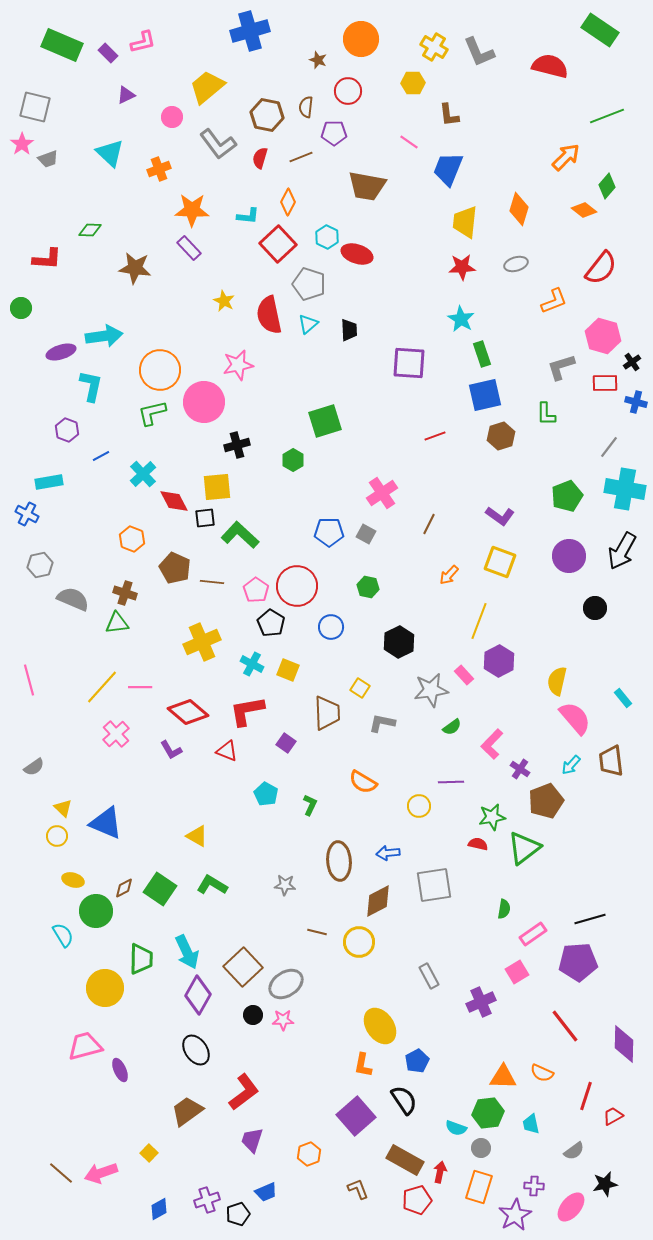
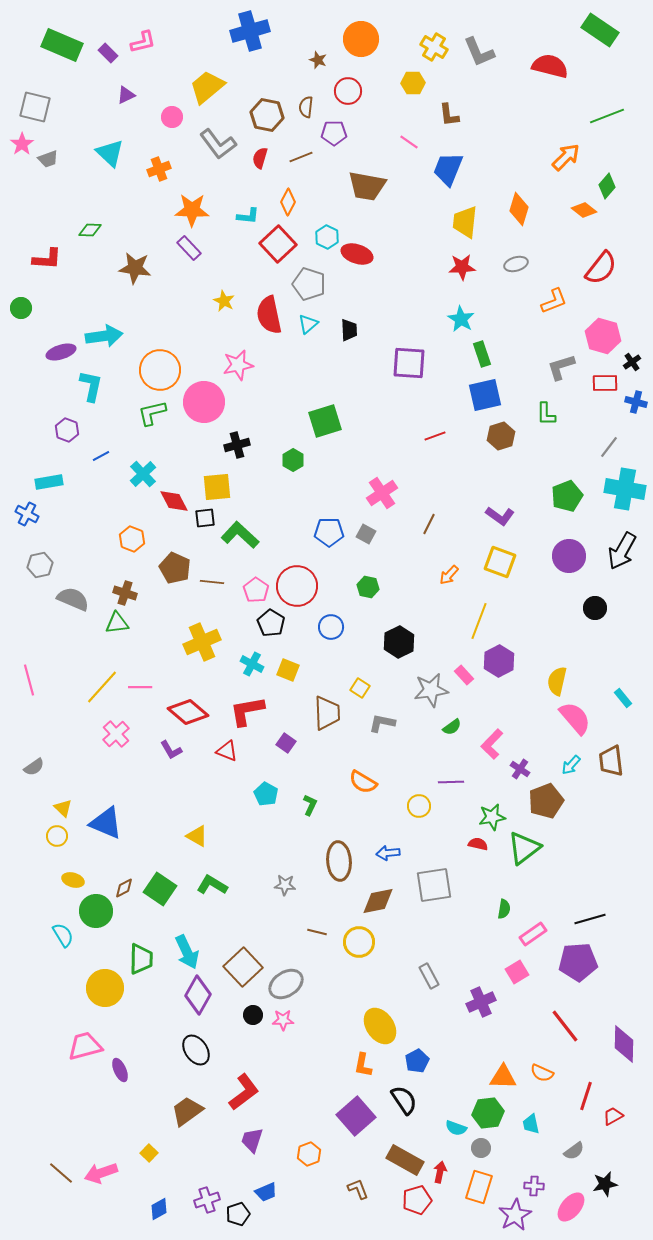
brown diamond at (378, 901): rotated 16 degrees clockwise
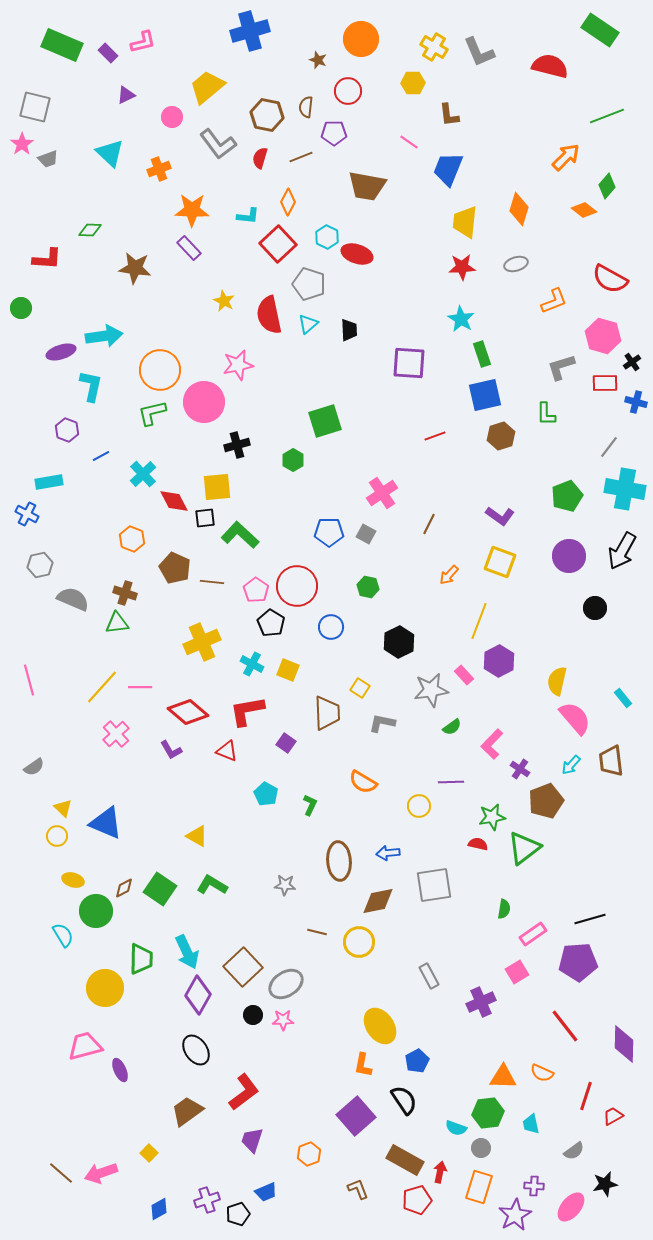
red semicircle at (601, 268): moved 9 px right, 11 px down; rotated 81 degrees clockwise
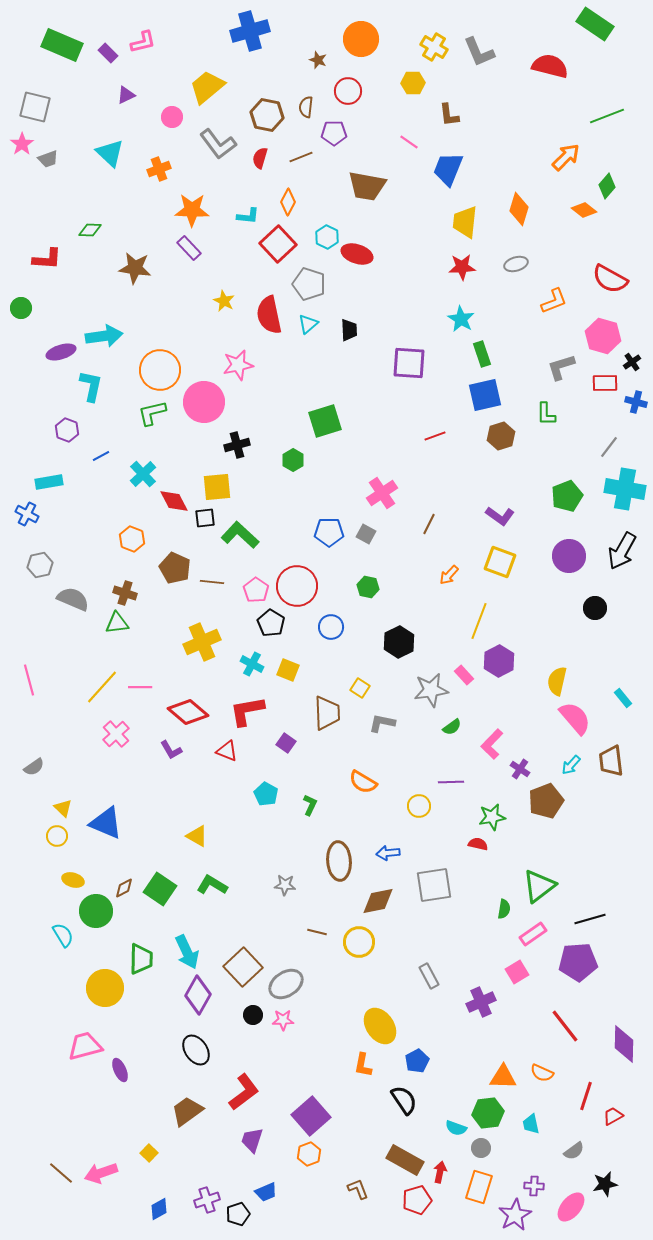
green rectangle at (600, 30): moved 5 px left, 6 px up
green triangle at (524, 848): moved 15 px right, 38 px down
purple square at (356, 1116): moved 45 px left
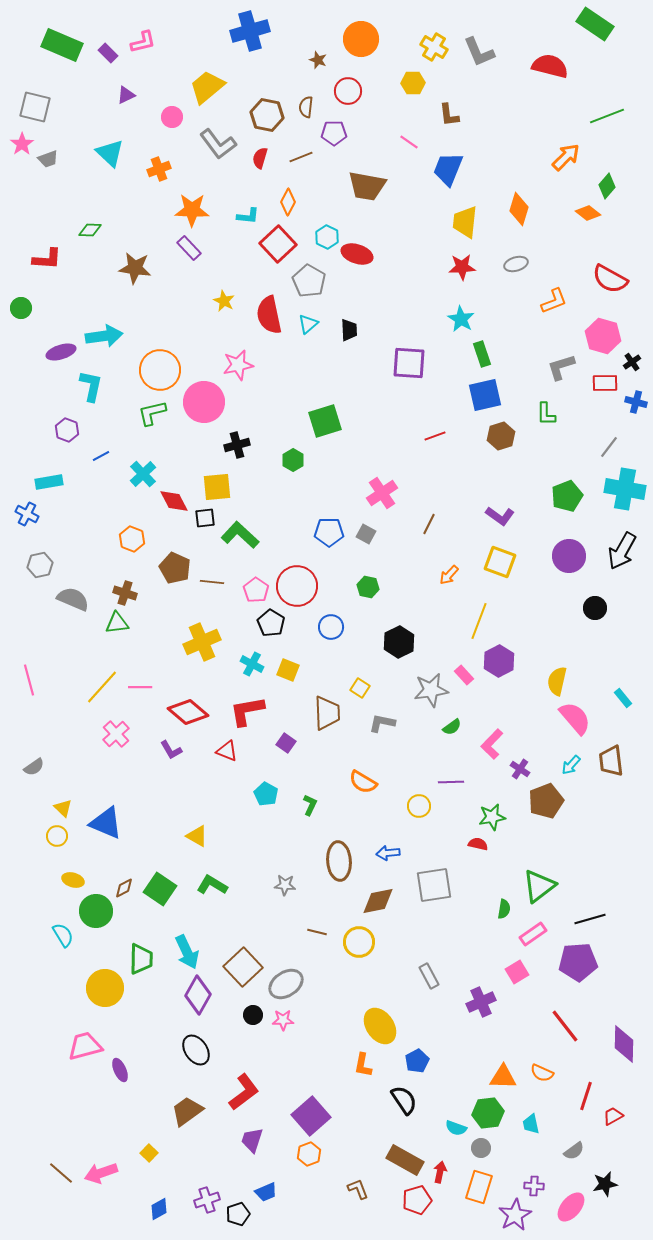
orange diamond at (584, 210): moved 4 px right, 3 px down
gray pentagon at (309, 284): moved 3 px up; rotated 12 degrees clockwise
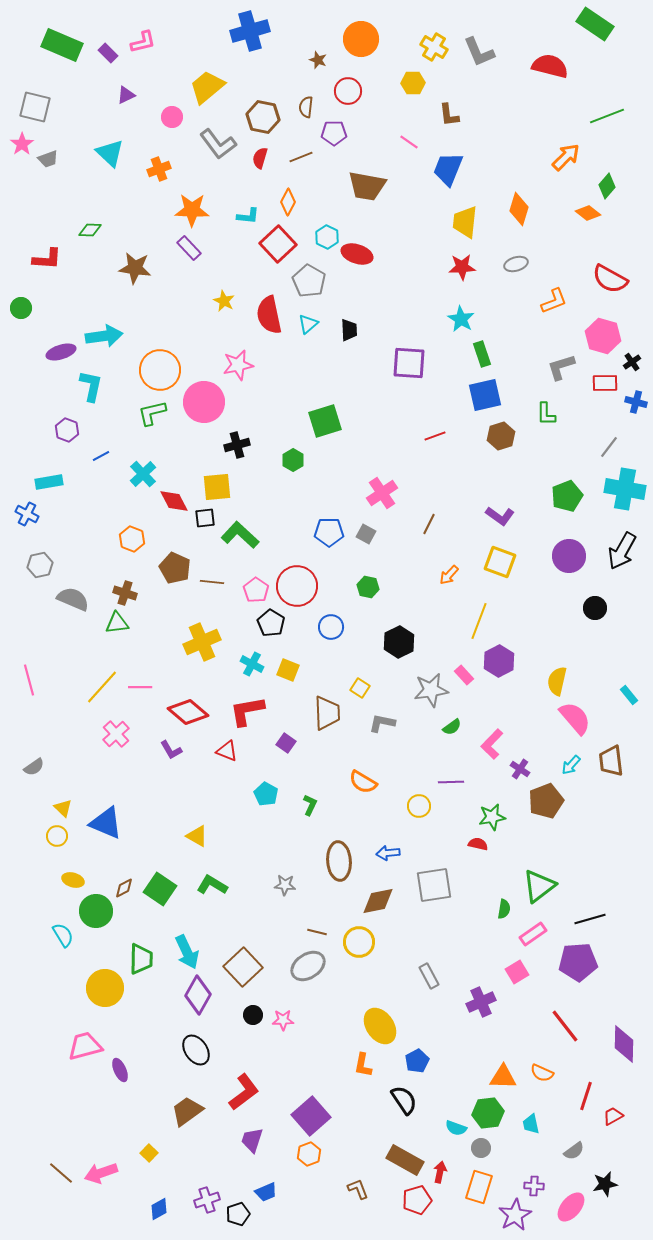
brown hexagon at (267, 115): moved 4 px left, 2 px down
cyan rectangle at (623, 698): moved 6 px right, 3 px up
gray ellipse at (286, 984): moved 22 px right, 18 px up
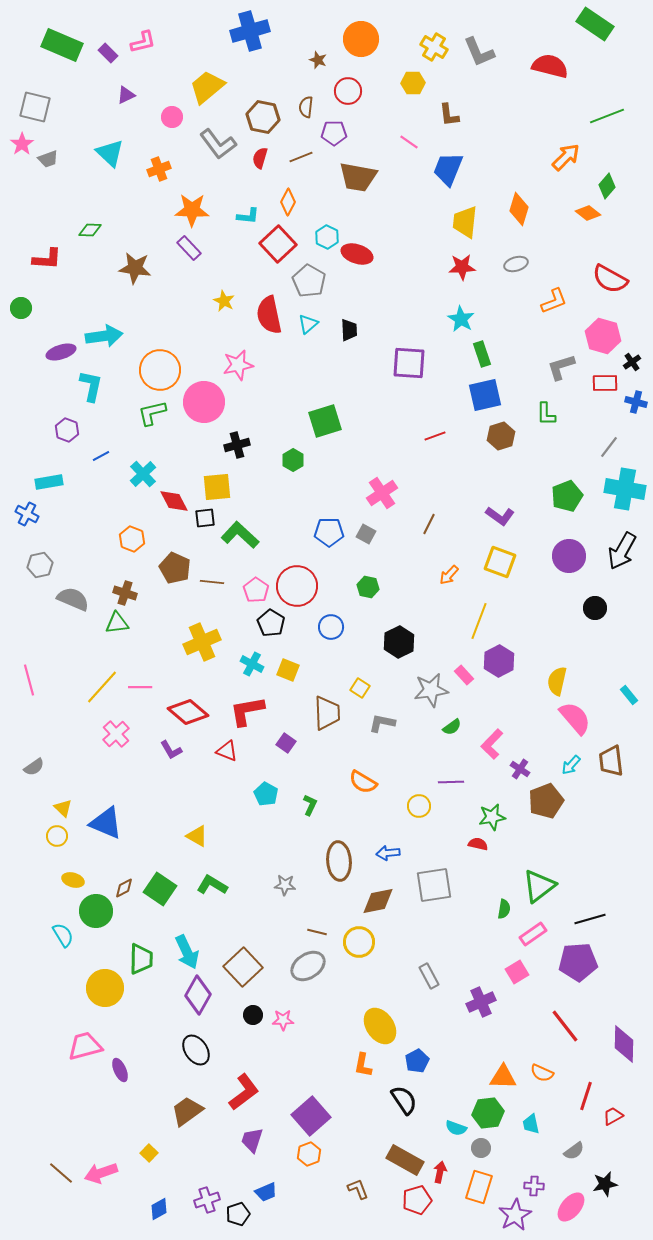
brown trapezoid at (367, 186): moved 9 px left, 9 px up
